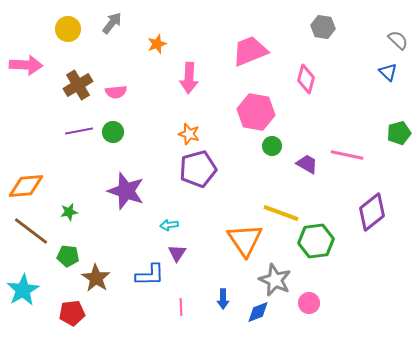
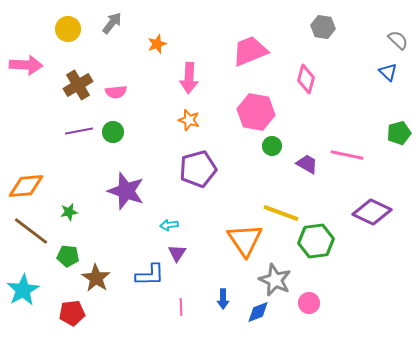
orange star at (189, 134): moved 14 px up
purple diamond at (372, 212): rotated 63 degrees clockwise
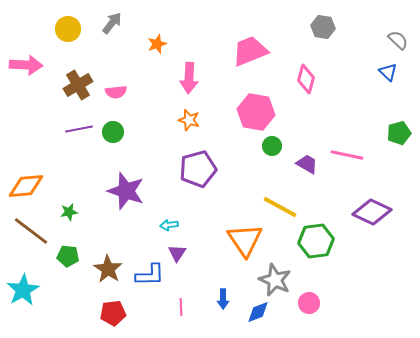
purple line at (79, 131): moved 2 px up
yellow line at (281, 213): moved 1 px left, 6 px up; rotated 9 degrees clockwise
brown star at (96, 278): moved 12 px right, 9 px up
red pentagon at (72, 313): moved 41 px right
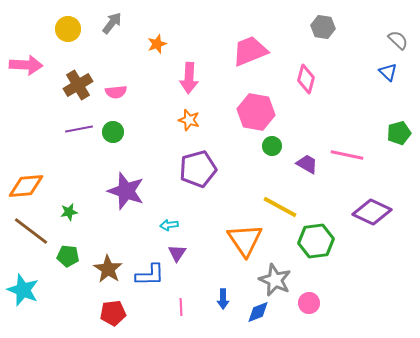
cyan star at (23, 290): rotated 20 degrees counterclockwise
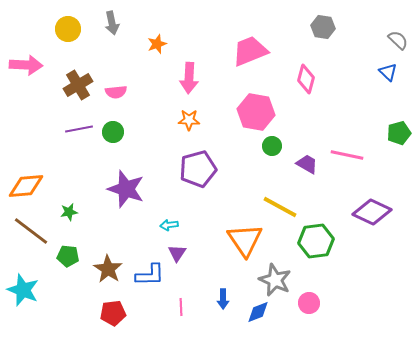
gray arrow at (112, 23): rotated 130 degrees clockwise
orange star at (189, 120): rotated 15 degrees counterclockwise
purple star at (126, 191): moved 2 px up
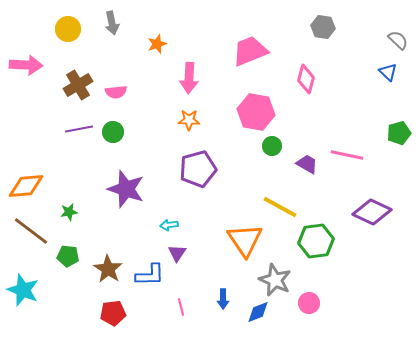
pink line at (181, 307): rotated 12 degrees counterclockwise
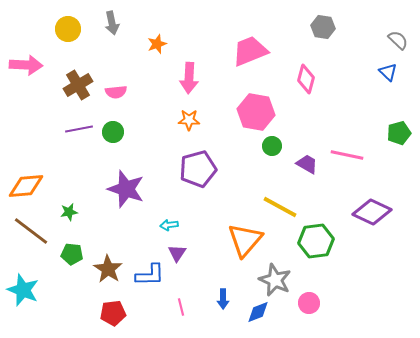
orange triangle at (245, 240): rotated 15 degrees clockwise
green pentagon at (68, 256): moved 4 px right, 2 px up
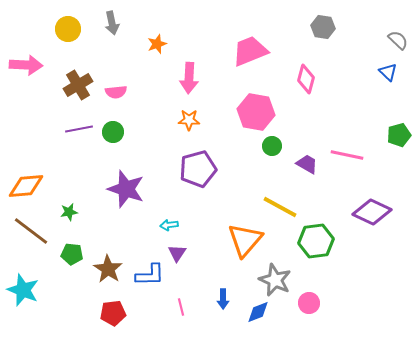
green pentagon at (399, 133): moved 2 px down
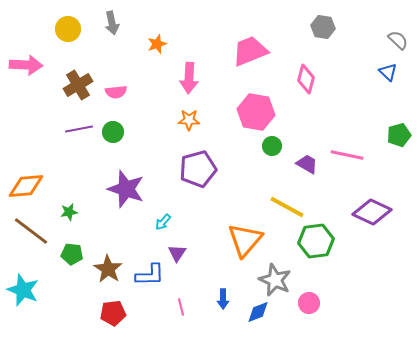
yellow line at (280, 207): moved 7 px right
cyan arrow at (169, 225): moved 6 px left, 3 px up; rotated 42 degrees counterclockwise
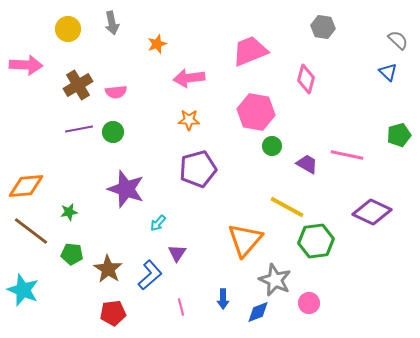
pink arrow at (189, 78): rotated 80 degrees clockwise
cyan arrow at (163, 222): moved 5 px left, 1 px down
blue L-shape at (150, 275): rotated 40 degrees counterclockwise
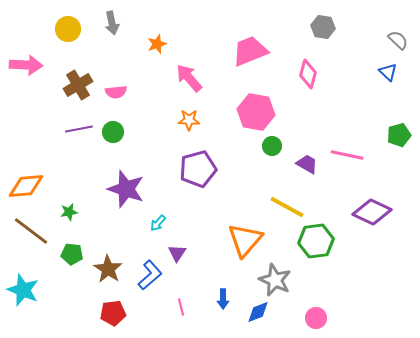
pink arrow at (189, 78): rotated 56 degrees clockwise
pink diamond at (306, 79): moved 2 px right, 5 px up
pink circle at (309, 303): moved 7 px right, 15 px down
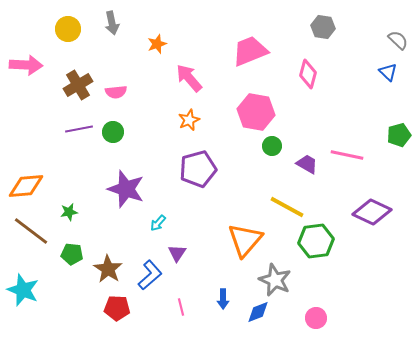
orange star at (189, 120): rotated 25 degrees counterclockwise
red pentagon at (113, 313): moved 4 px right, 5 px up; rotated 10 degrees clockwise
